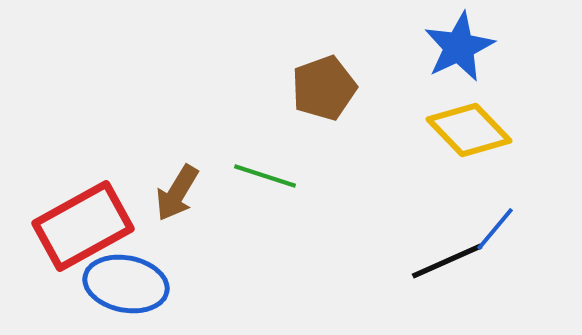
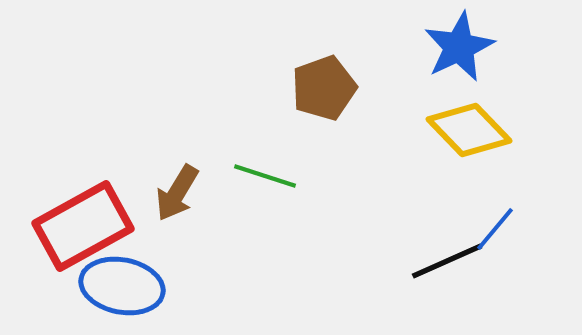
blue ellipse: moved 4 px left, 2 px down
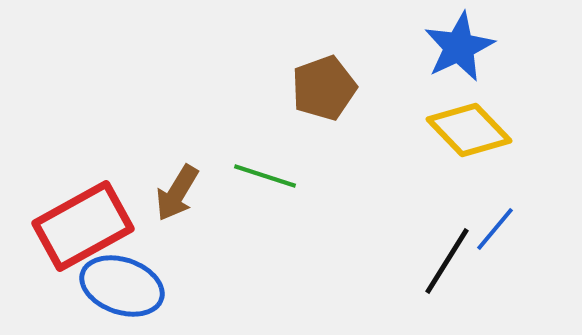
black line: rotated 34 degrees counterclockwise
blue ellipse: rotated 8 degrees clockwise
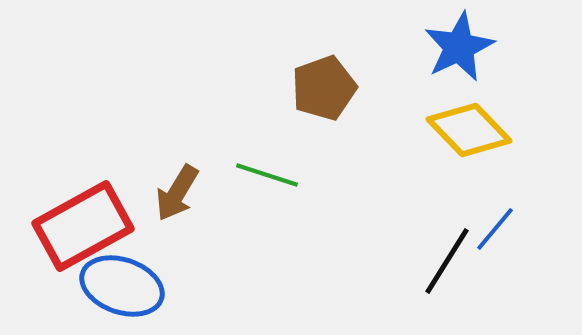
green line: moved 2 px right, 1 px up
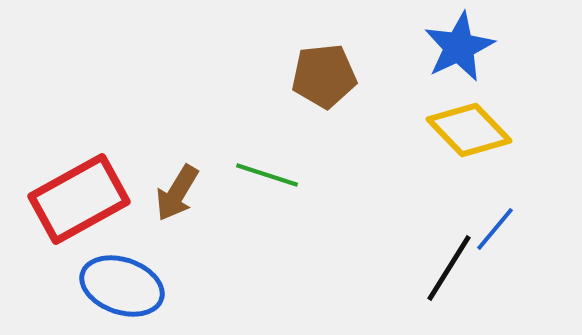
brown pentagon: moved 12 px up; rotated 14 degrees clockwise
red rectangle: moved 4 px left, 27 px up
black line: moved 2 px right, 7 px down
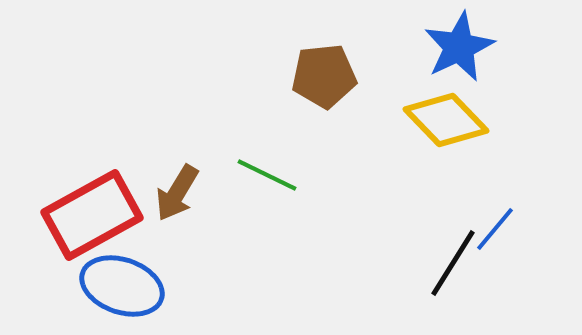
yellow diamond: moved 23 px left, 10 px up
green line: rotated 8 degrees clockwise
red rectangle: moved 13 px right, 16 px down
black line: moved 4 px right, 5 px up
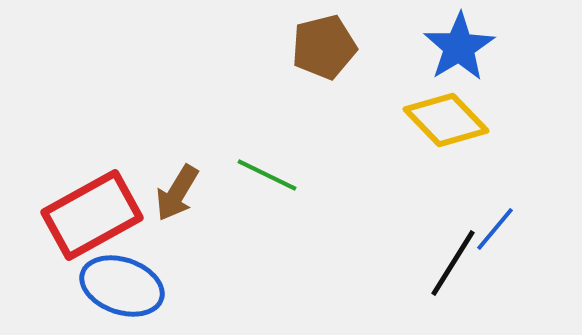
blue star: rotated 6 degrees counterclockwise
brown pentagon: moved 29 px up; rotated 8 degrees counterclockwise
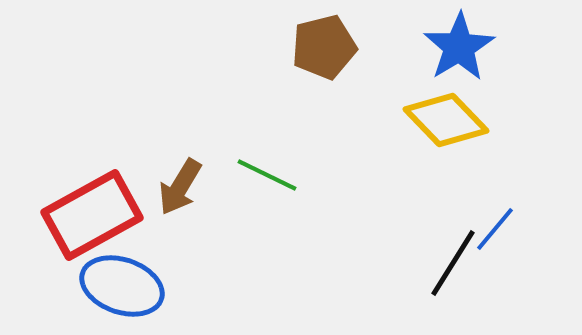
brown arrow: moved 3 px right, 6 px up
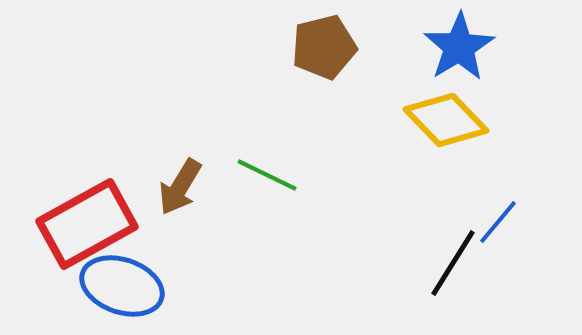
red rectangle: moved 5 px left, 9 px down
blue line: moved 3 px right, 7 px up
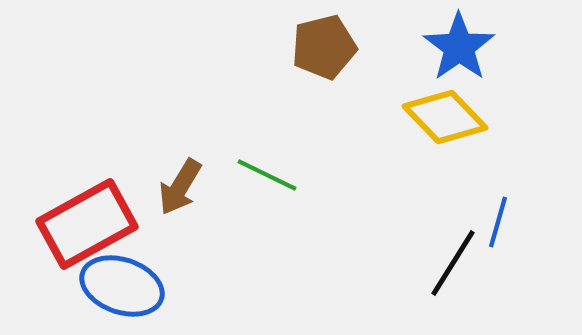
blue star: rotated 4 degrees counterclockwise
yellow diamond: moved 1 px left, 3 px up
blue line: rotated 24 degrees counterclockwise
